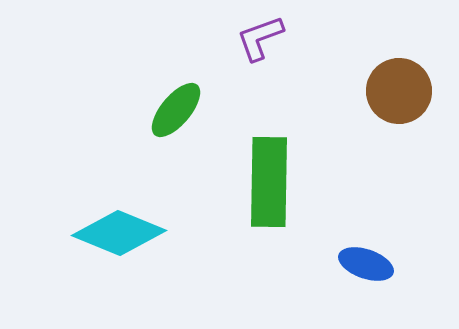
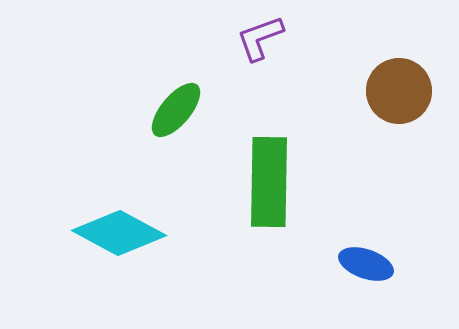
cyan diamond: rotated 6 degrees clockwise
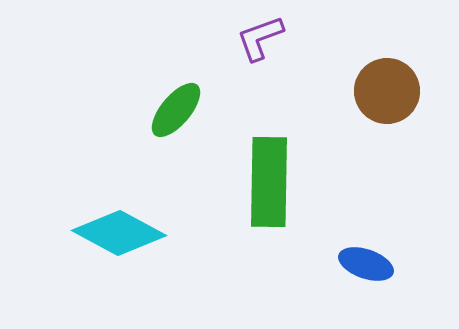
brown circle: moved 12 px left
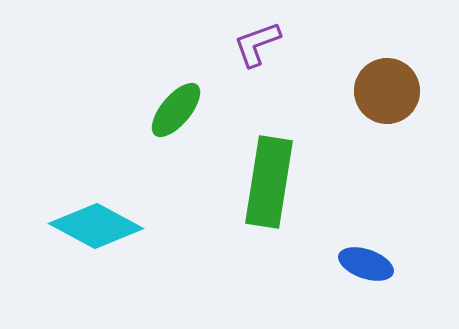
purple L-shape: moved 3 px left, 6 px down
green rectangle: rotated 8 degrees clockwise
cyan diamond: moved 23 px left, 7 px up
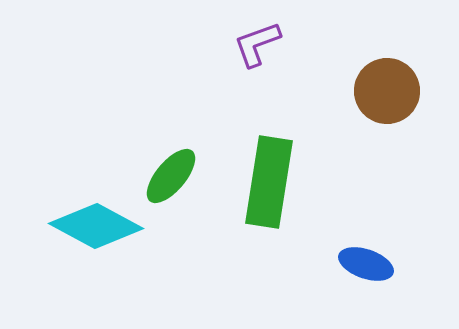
green ellipse: moved 5 px left, 66 px down
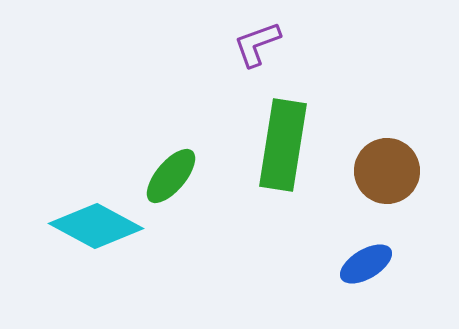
brown circle: moved 80 px down
green rectangle: moved 14 px right, 37 px up
blue ellipse: rotated 50 degrees counterclockwise
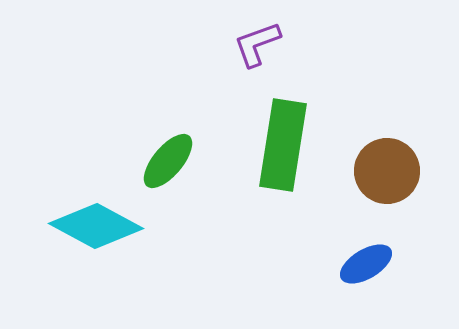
green ellipse: moved 3 px left, 15 px up
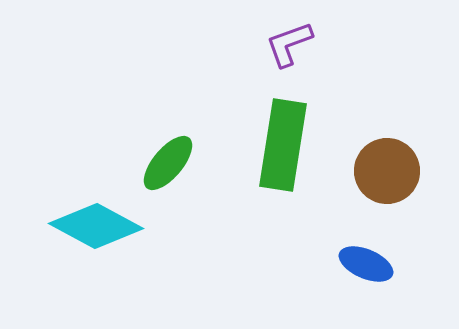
purple L-shape: moved 32 px right
green ellipse: moved 2 px down
blue ellipse: rotated 54 degrees clockwise
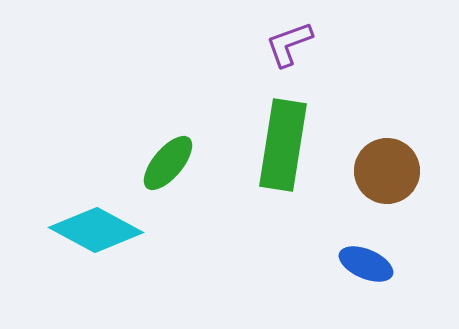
cyan diamond: moved 4 px down
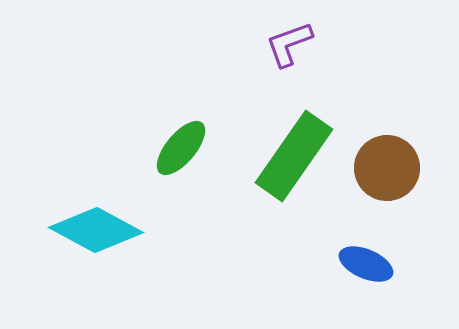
green rectangle: moved 11 px right, 11 px down; rotated 26 degrees clockwise
green ellipse: moved 13 px right, 15 px up
brown circle: moved 3 px up
